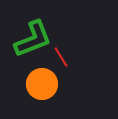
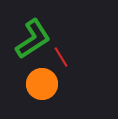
green L-shape: rotated 12 degrees counterclockwise
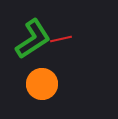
red line: moved 18 px up; rotated 70 degrees counterclockwise
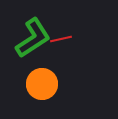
green L-shape: moved 1 px up
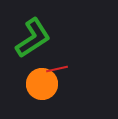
red line: moved 4 px left, 30 px down
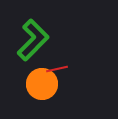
green L-shape: moved 2 px down; rotated 12 degrees counterclockwise
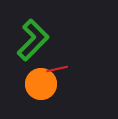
orange circle: moved 1 px left
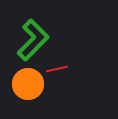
orange circle: moved 13 px left
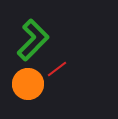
red line: rotated 25 degrees counterclockwise
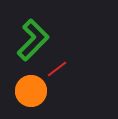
orange circle: moved 3 px right, 7 px down
